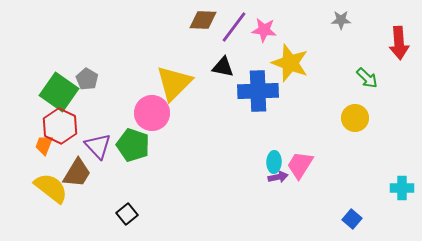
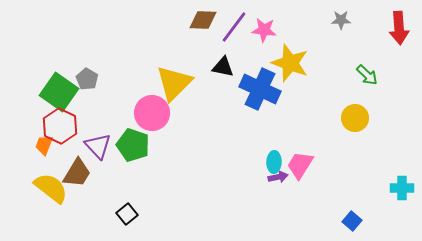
red arrow: moved 15 px up
green arrow: moved 3 px up
blue cross: moved 2 px right, 2 px up; rotated 27 degrees clockwise
blue square: moved 2 px down
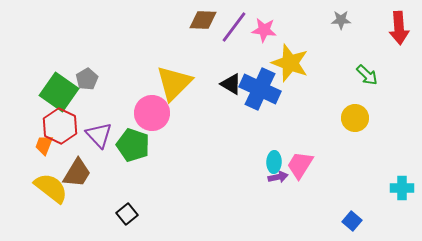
black triangle: moved 8 px right, 17 px down; rotated 20 degrees clockwise
gray pentagon: rotated 10 degrees clockwise
purple triangle: moved 1 px right, 11 px up
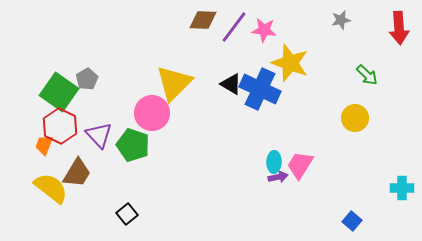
gray star: rotated 12 degrees counterclockwise
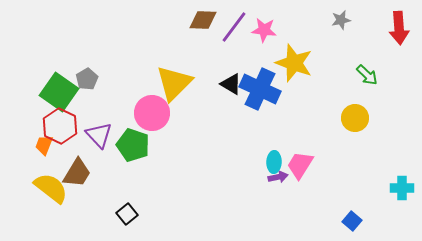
yellow star: moved 4 px right
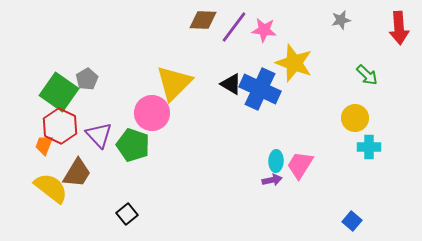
cyan ellipse: moved 2 px right, 1 px up
purple arrow: moved 6 px left, 3 px down
cyan cross: moved 33 px left, 41 px up
